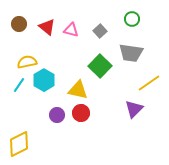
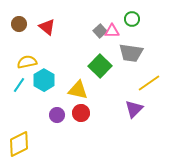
pink triangle: moved 41 px right, 1 px down; rotated 14 degrees counterclockwise
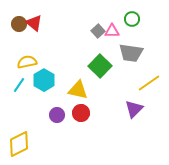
red triangle: moved 13 px left, 4 px up
gray square: moved 2 px left
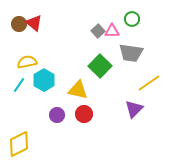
red circle: moved 3 px right, 1 px down
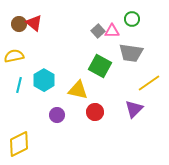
yellow semicircle: moved 13 px left, 6 px up
green square: rotated 15 degrees counterclockwise
cyan line: rotated 21 degrees counterclockwise
red circle: moved 11 px right, 2 px up
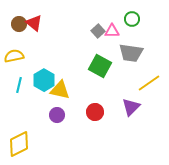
yellow triangle: moved 18 px left
purple triangle: moved 3 px left, 2 px up
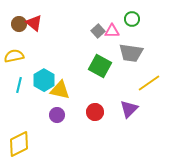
purple triangle: moved 2 px left, 2 px down
